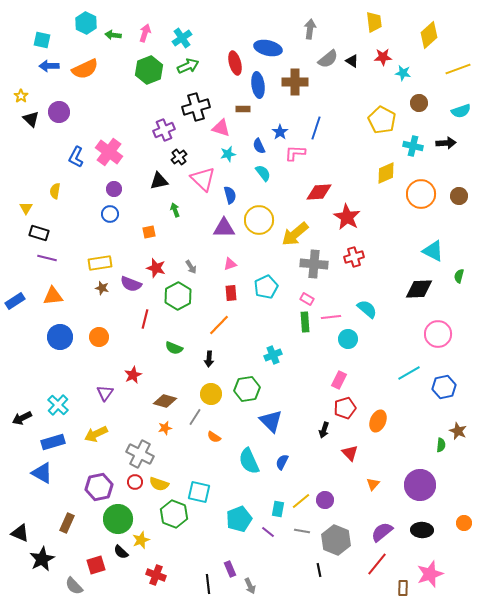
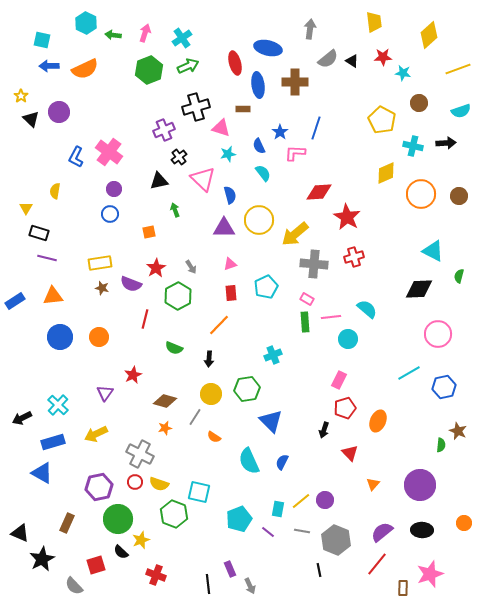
red star at (156, 268): rotated 24 degrees clockwise
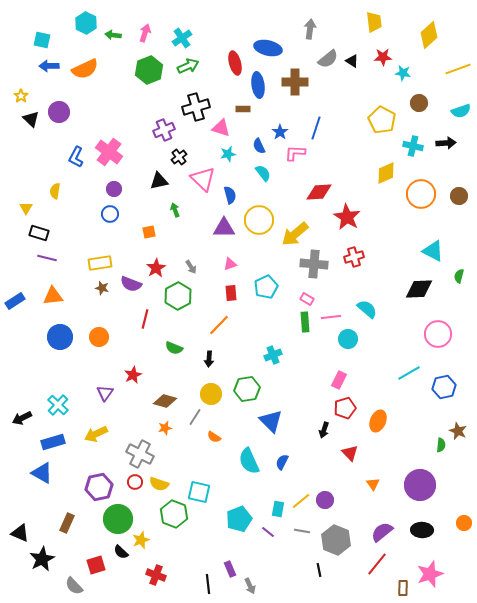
orange triangle at (373, 484): rotated 16 degrees counterclockwise
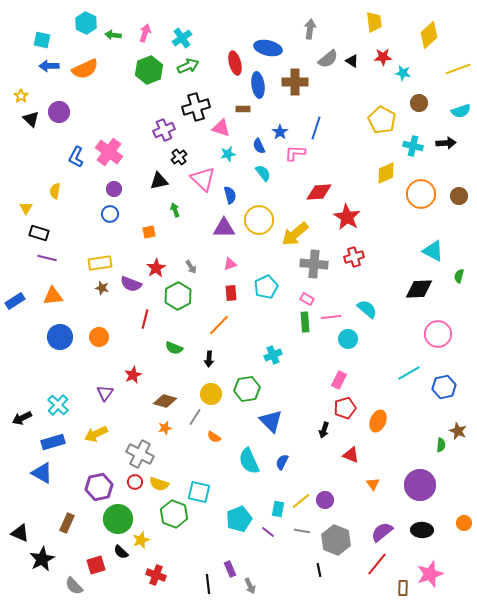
red triangle at (350, 453): moved 1 px right, 2 px down; rotated 24 degrees counterclockwise
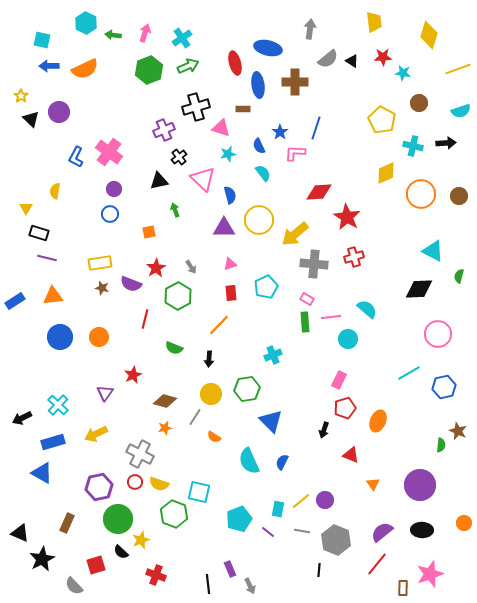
yellow diamond at (429, 35): rotated 32 degrees counterclockwise
black line at (319, 570): rotated 16 degrees clockwise
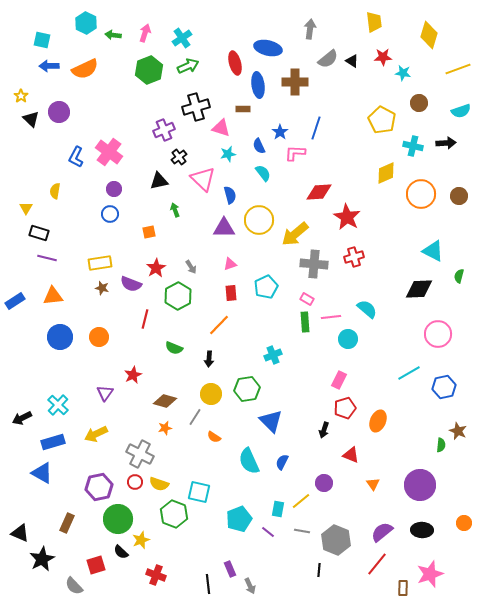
purple circle at (325, 500): moved 1 px left, 17 px up
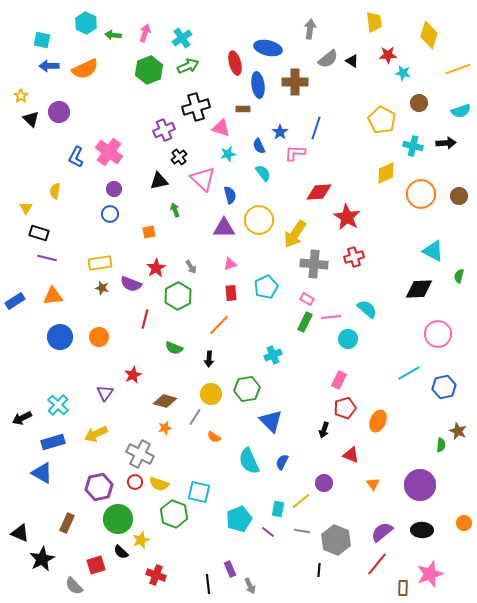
red star at (383, 57): moved 5 px right, 2 px up
yellow arrow at (295, 234): rotated 16 degrees counterclockwise
green rectangle at (305, 322): rotated 30 degrees clockwise
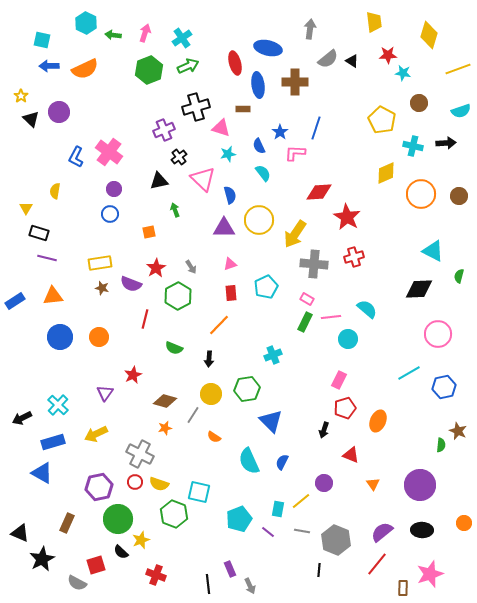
gray line at (195, 417): moved 2 px left, 2 px up
gray semicircle at (74, 586): moved 3 px right, 3 px up; rotated 18 degrees counterclockwise
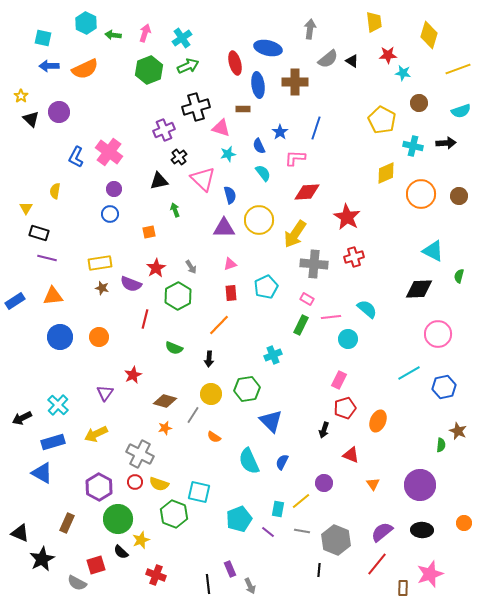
cyan square at (42, 40): moved 1 px right, 2 px up
pink L-shape at (295, 153): moved 5 px down
red diamond at (319, 192): moved 12 px left
green rectangle at (305, 322): moved 4 px left, 3 px down
purple hexagon at (99, 487): rotated 20 degrees counterclockwise
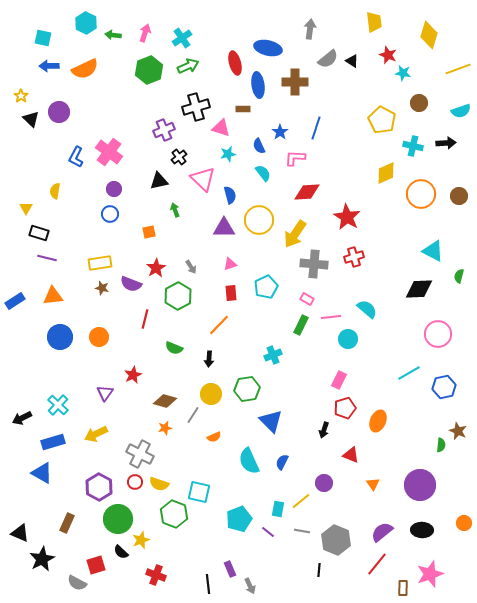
red star at (388, 55): rotated 24 degrees clockwise
orange semicircle at (214, 437): rotated 56 degrees counterclockwise
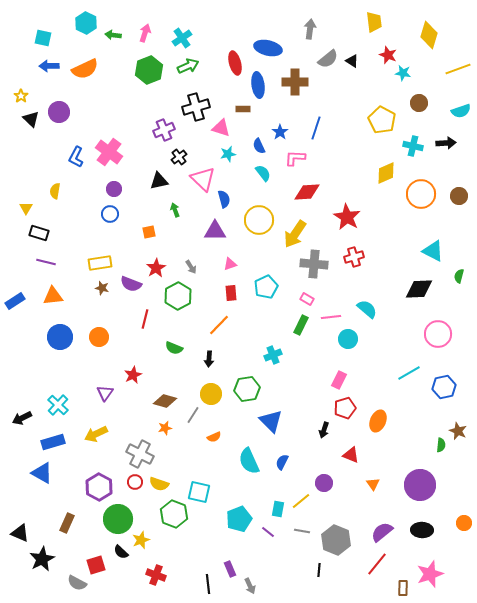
blue semicircle at (230, 195): moved 6 px left, 4 px down
purple triangle at (224, 228): moved 9 px left, 3 px down
purple line at (47, 258): moved 1 px left, 4 px down
